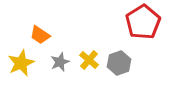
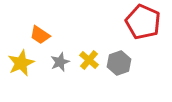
red pentagon: rotated 16 degrees counterclockwise
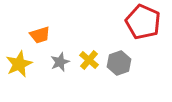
orange trapezoid: rotated 50 degrees counterclockwise
yellow star: moved 2 px left, 1 px down
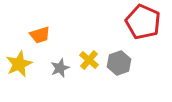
gray star: moved 6 px down
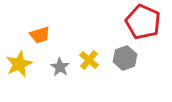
gray hexagon: moved 6 px right, 5 px up
gray star: moved 1 px up; rotated 18 degrees counterclockwise
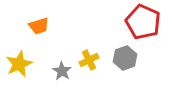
orange trapezoid: moved 1 px left, 9 px up
yellow cross: rotated 24 degrees clockwise
gray star: moved 2 px right, 4 px down
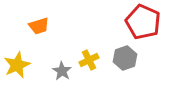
yellow star: moved 2 px left, 1 px down
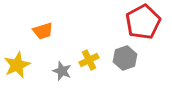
red pentagon: rotated 20 degrees clockwise
orange trapezoid: moved 4 px right, 5 px down
gray star: rotated 12 degrees counterclockwise
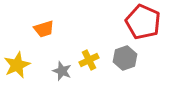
red pentagon: rotated 20 degrees counterclockwise
orange trapezoid: moved 1 px right, 2 px up
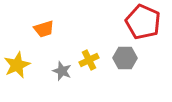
gray hexagon: rotated 20 degrees clockwise
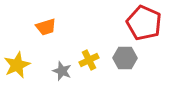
red pentagon: moved 1 px right, 1 px down
orange trapezoid: moved 2 px right, 2 px up
